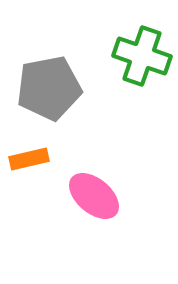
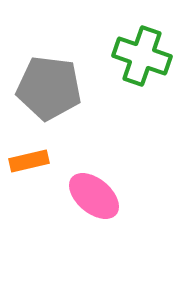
gray pentagon: rotated 18 degrees clockwise
orange rectangle: moved 2 px down
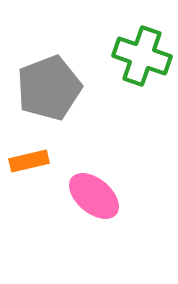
gray pentagon: rotated 28 degrees counterclockwise
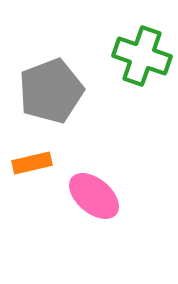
gray pentagon: moved 2 px right, 3 px down
orange rectangle: moved 3 px right, 2 px down
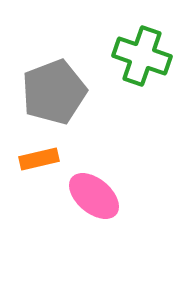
gray pentagon: moved 3 px right, 1 px down
orange rectangle: moved 7 px right, 4 px up
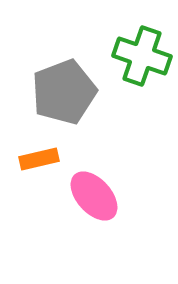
gray pentagon: moved 10 px right
pink ellipse: rotated 8 degrees clockwise
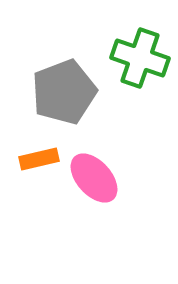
green cross: moved 2 px left, 2 px down
pink ellipse: moved 18 px up
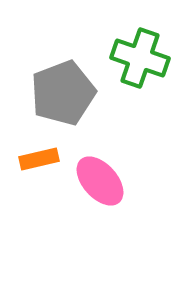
gray pentagon: moved 1 px left, 1 px down
pink ellipse: moved 6 px right, 3 px down
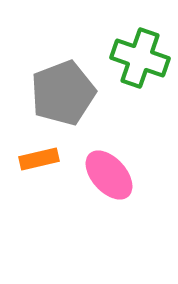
pink ellipse: moved 9 px right, 6 px up
